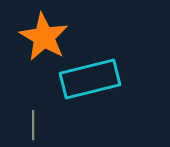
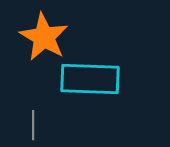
cyan rectangle: rotated 16 degrees clockwise
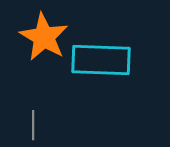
cyan rectangle: moved 11 px right, 19 px up
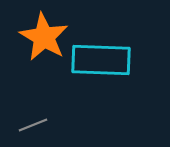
gray line: rotated 68 degrees clockwise
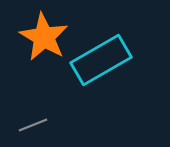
cyan rectangle: rotated 32 degrees counterclockwise
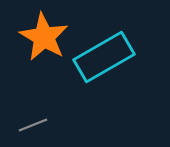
cyan rectangle: moved 3 px right, 3 px up
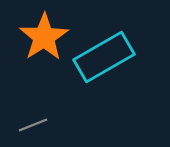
orange star: rotated 9 degrees clockwise
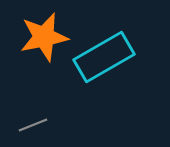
orange star: rotated 21 degrees clockwise
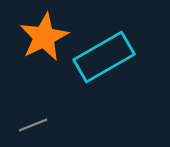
orange star: rotated 15 degrees counterclockwise
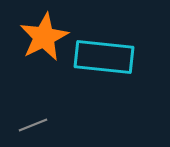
cyan rectangle: rotated 36 degrees clockwise
